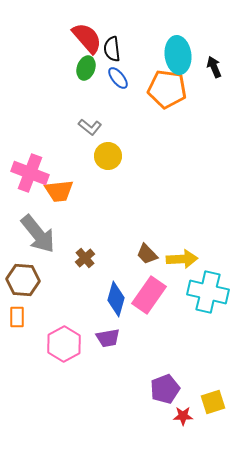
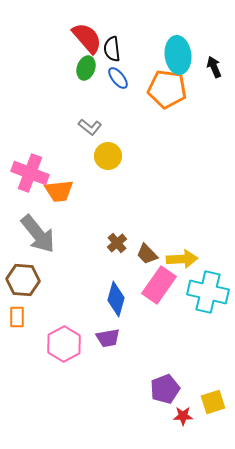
brown cross: moved 32 px right, 15 px up
pink rectangle: moved 10 px right, 10 px up
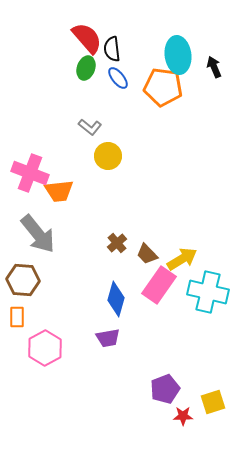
orange pentagon: moved 4 px left, 2 px up
yellow arrow: rotated 28 degrees counterclockwise
pink hexagon: moved 19 px left, 4 px down
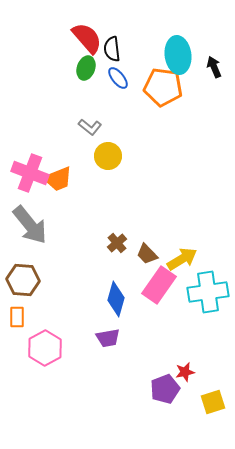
orange trapezoid: moved 1 px left, 12 px up; rotated 16 degrees counterclockwise
gray arrow: moved 8 px left, 9 px up
cyan cross: rotated 21 degrees counterclockwise
red star: moved 2 px right, 44 px up; rotated 12 degrees counterclockwise
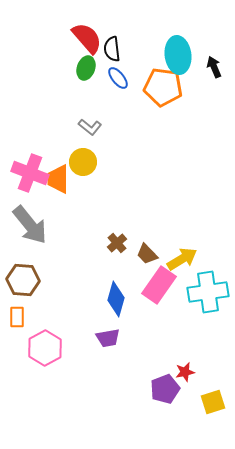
yellow circle: moved 25 px left, 6 px down
orange trapezoid: rotated 112 degrees clockwise
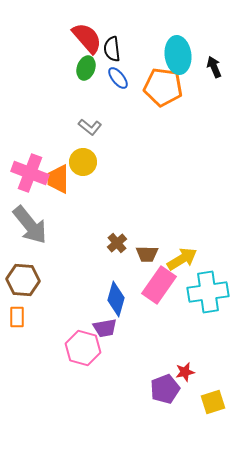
brown trapezoid: rotated 45 degrees counterclockwise
purple trapezoid: moved 3 px left, 10 px up
pink hexagon: moved 38 px right; rotated 16 degrees counterclockwise
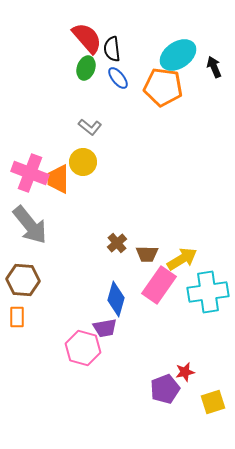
cyan ellipse: rotated 63 degrees clockwise
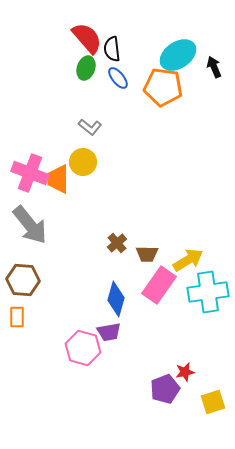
yellow arrow: moved 6 px right, 1 px down
purple trapezoid: moved 4 px right, 4 px down
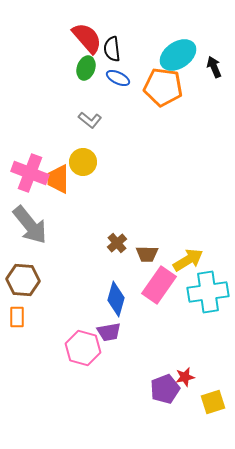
blue ellipse: rotated 25 degrees counterclockwise
gray L-shape: moved 7 px up
red star: moved 5 px down
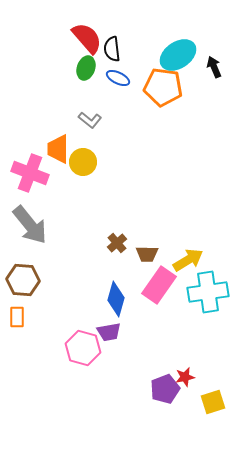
orange trapezoid: moved 30 px up
